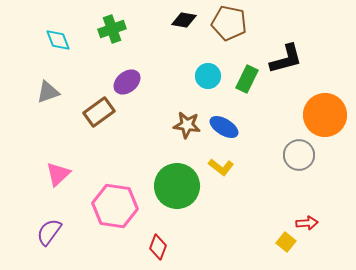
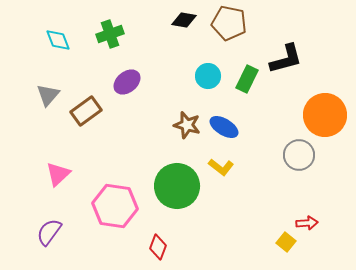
green cross: moved 2 px left, 5 px down
gray triangle: moved 3 px down; rotated 30 degrees counterclockwise
brown rectangle: moved 13 px left, 1 px up
brown star: rotated 8 degrees clockwise
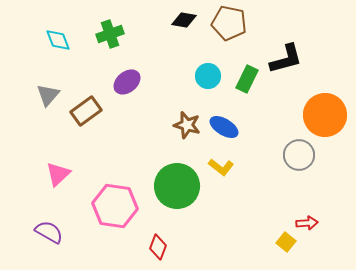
purple semicircle: rotated 84 degrees clockwise
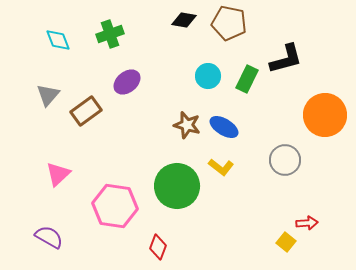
gray circle: moved 14 px left, 5 px down
purple semicircle: moved 5 px down
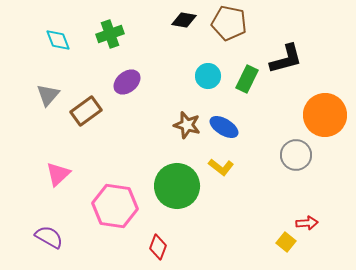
gray circle: moved 11 px right, 5 px up
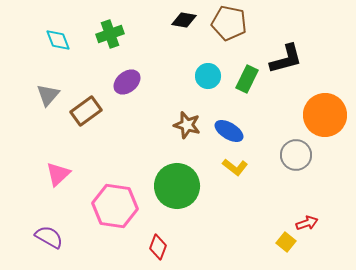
blue ellipse: moved 5 px right, 4 px down
yellow L-shape: moved 14 px right
red arrow: rotated 15 degrees counterclockwise
